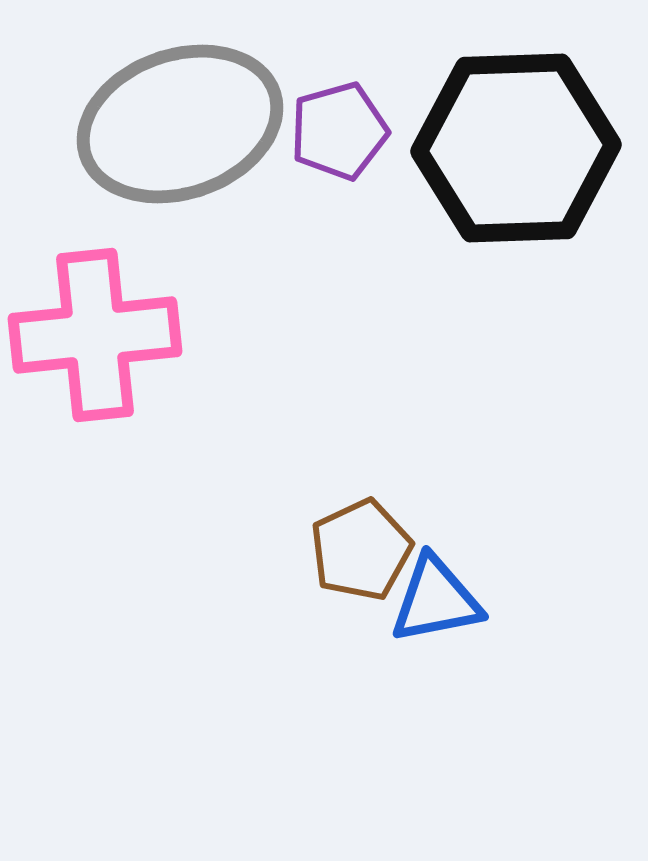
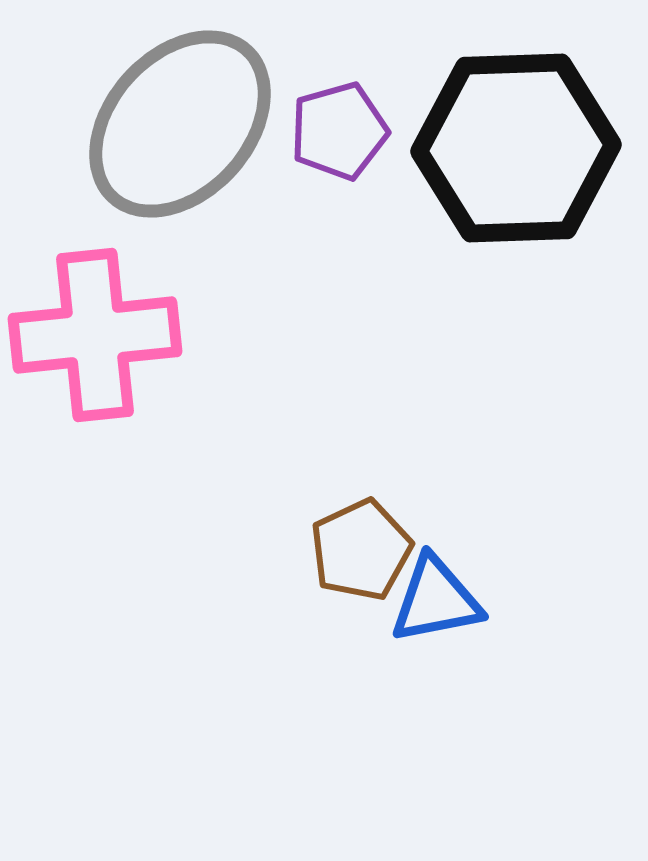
gray ellipse: rotated 29 degrees counterclockwise
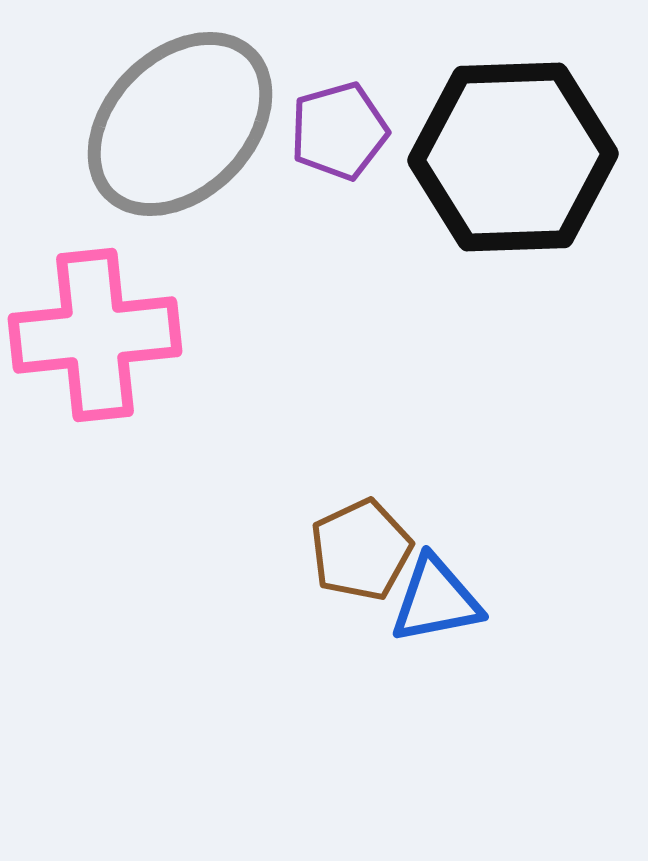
gray ellipse: rotated 3 degrees clockwise
black hexagon: moved 3 px left, 9 px down
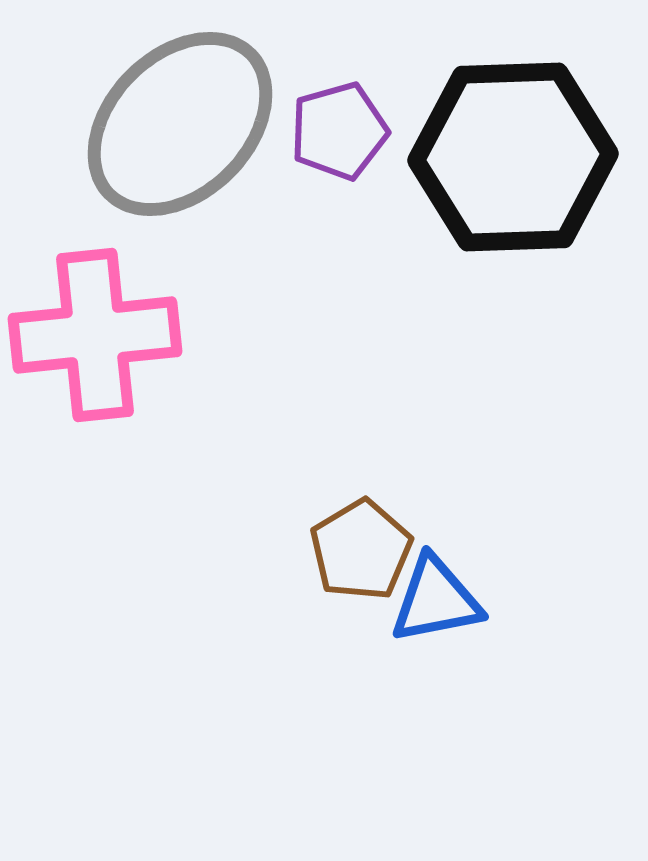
brown pentagon: rotated 6 degrees counterclockwise
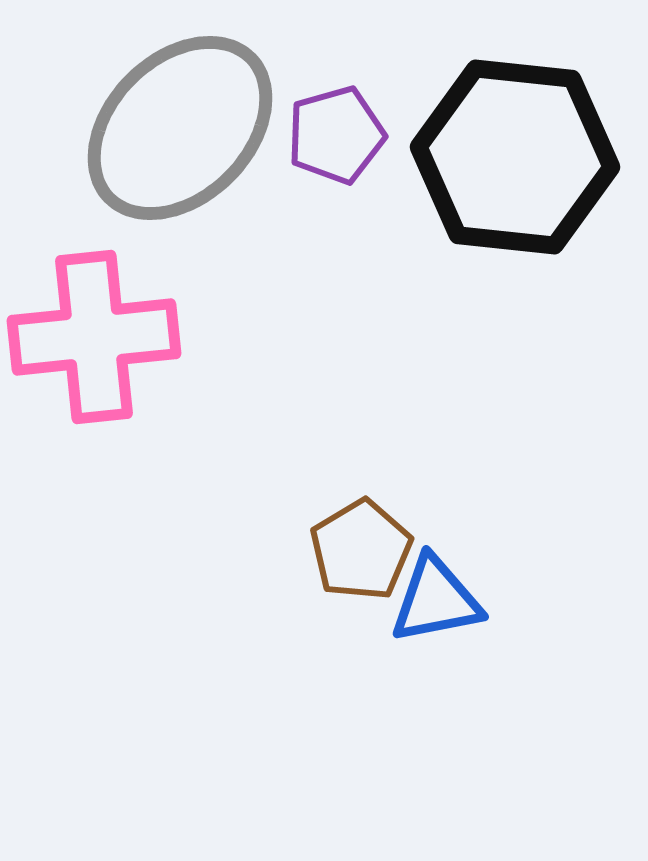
gray ellipse: moved 4 px down
purple pentagon: moved 3 px left, 4 px down
black hexagon: moved 2 px right; rotated 8 degrees clockwise
pink cross: moved 1 px left, 2 px down
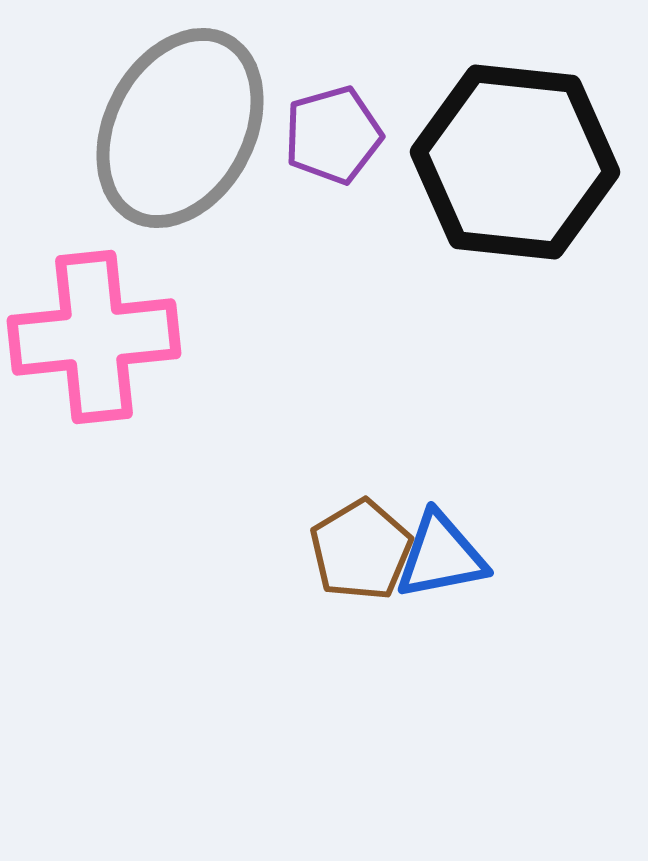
gray ellipse: rotated 17 degrees counterclockwise
purple pentagon: moved 3 px left
black hexagon: moved 5 px down
blue triangle: moved 5 px right, 44 px up
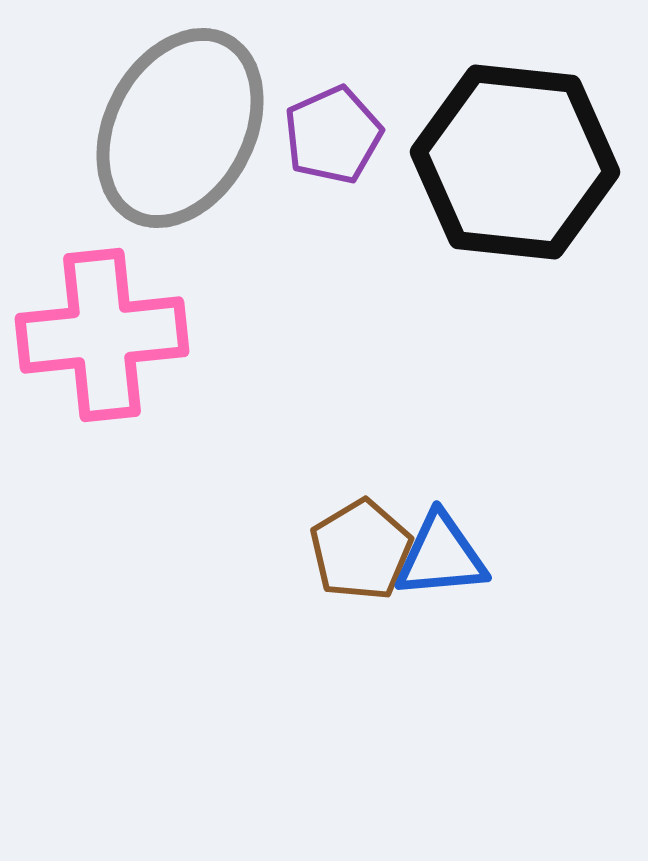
purple pentagon: rotated 8 degrees counterclockwise
pink cross: moved 8 px right, 2 px up
blue triangle: rotated 6 degrees clockwise
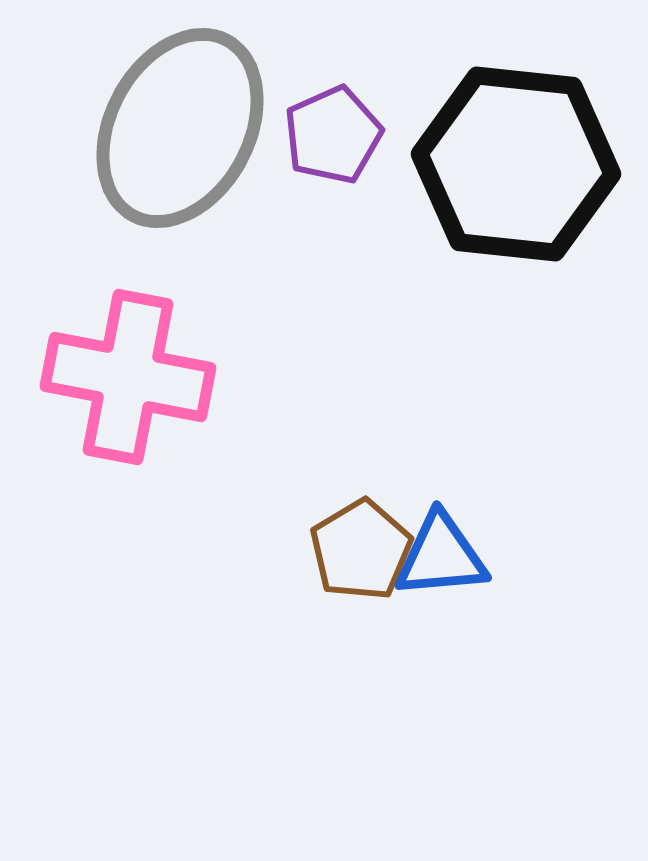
black hexagon: moved 1 px right, 2 px down
pink cross: moved 26 px right, 42 px down; rotated 17 degrees clockwise
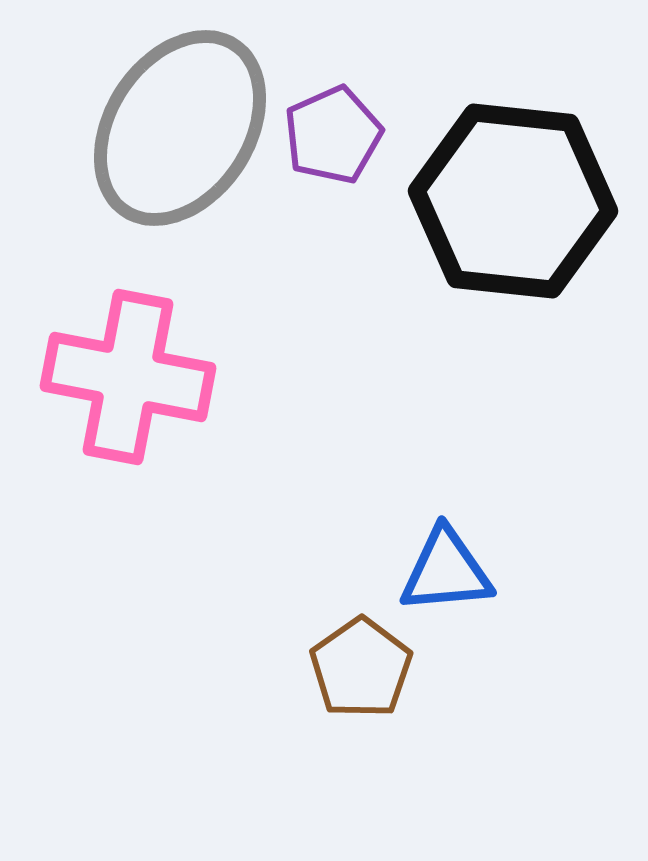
gray ellipse: rotated 5 degrees clockwise
black hexagon: moved 3 px left, 37 px down
brown pentagon: moved 118 px down; rotated 4 degrees counterclockwise
blue triangle: moved 5 px right, 15 px down
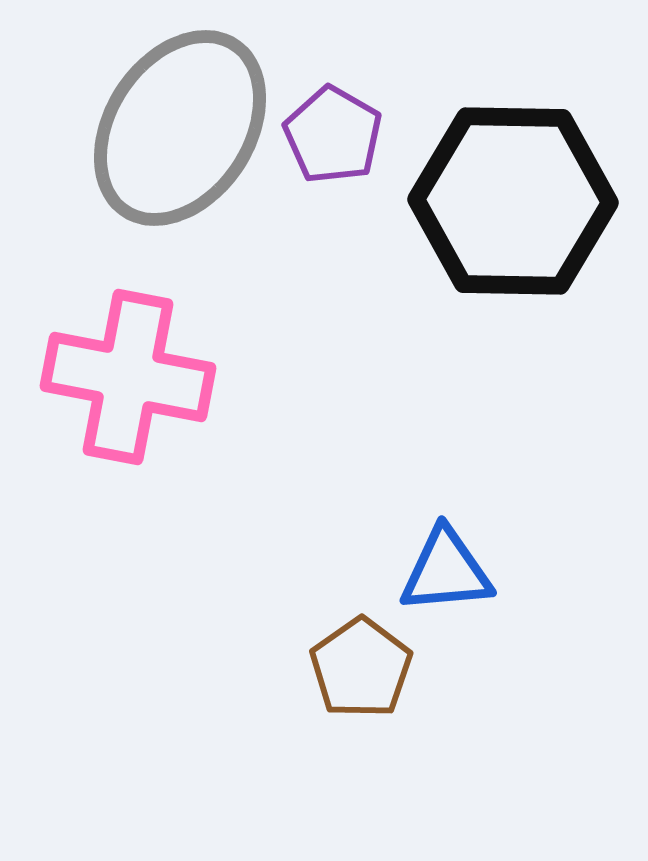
purple pentagon: rotated 18 degrees counterclockwise
black hexagon: rotated 5 degrees counterclockwise
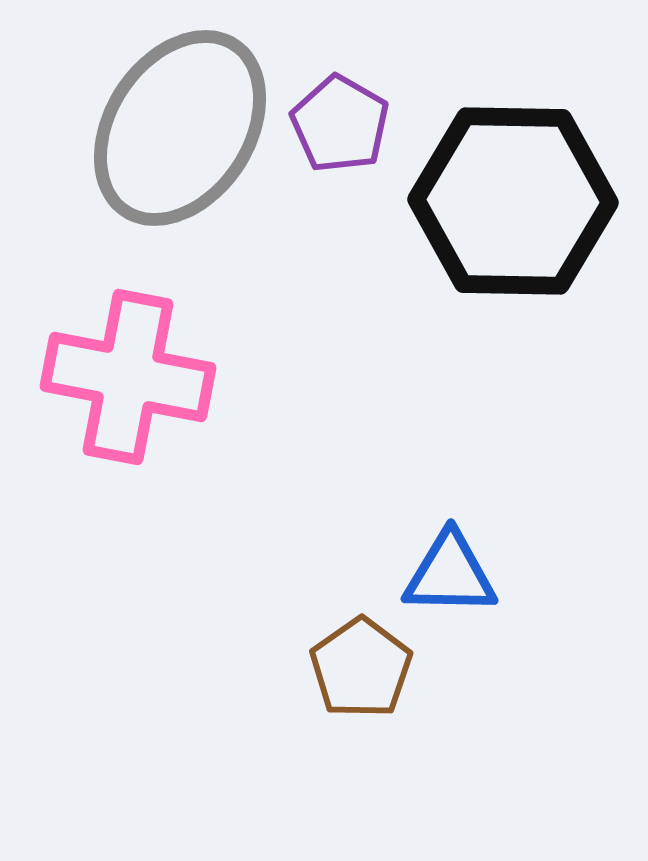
purple pentagon: moved 7 px right, 11 px up
blue triangle: moved 4 px right, 3 px down; rotated 6 degrees clockwise
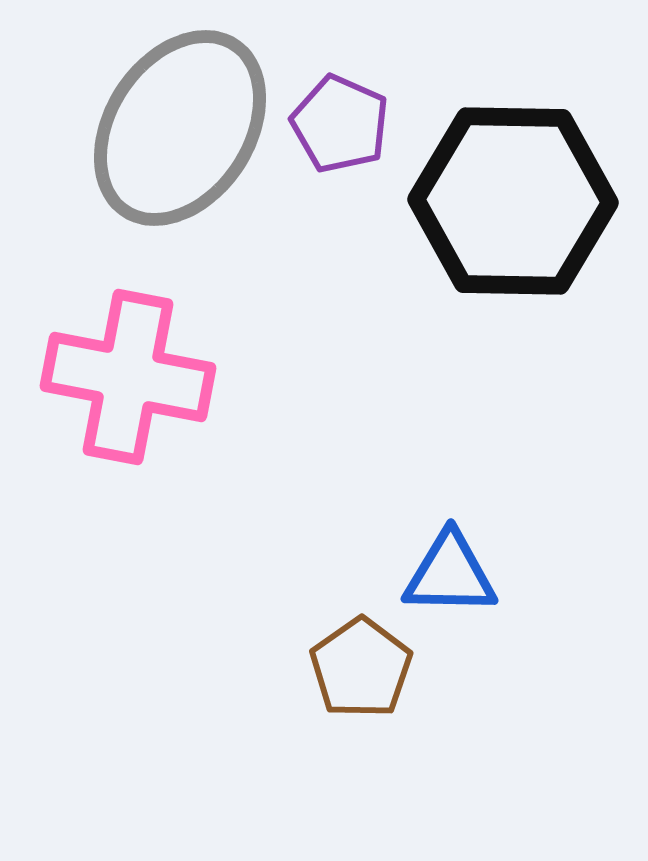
purple pentagon: rotated 6 degrees counterclockwise
